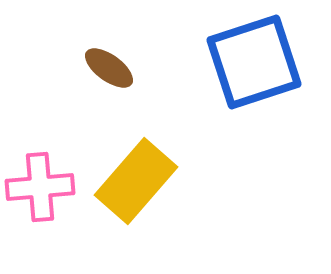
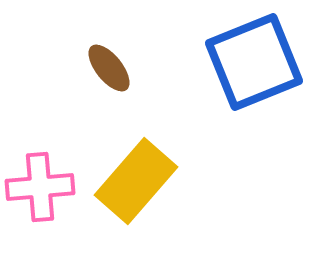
blue square: rotated 4 degrees counterclockwise
brown ellipse: rotated 15 degrees clockwise
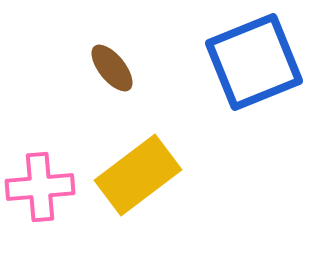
brown ellipse: moved 3 px right
yellow rectangle: moved 2 px right, 6 px up; rotated 12 degrees clockwise
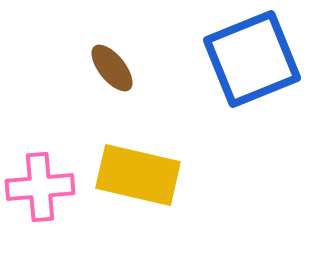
blue square: moved 2 px left, 3 px up
yellow rectangle: rotated 50 degrees clockwise
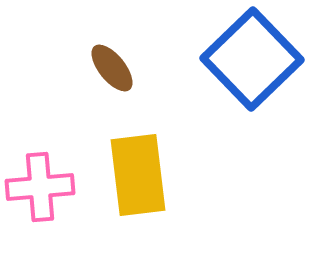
blue square: rotated 22 degrees counterclockwise
yellow rectangle: rotated 70 degrees clockwise
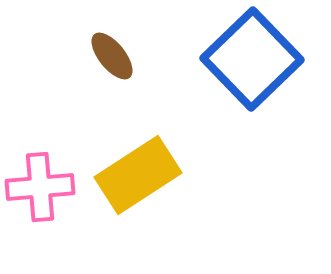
brown ellipse: moved 12 px up
yellow rectangle: rotated 64 degrees clockwise
